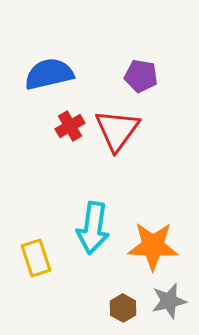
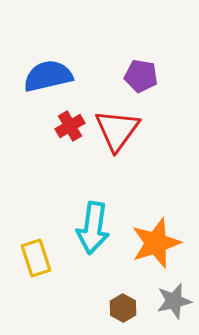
blue semicircle: moved 1 px left, 2 px down
orange star: moved 3 px right, 3 px up; rotated 21 degrees counterclockwise
gray star: moved 5 px right
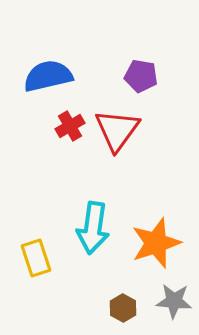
gray star: rotated 18 degrees clockwise
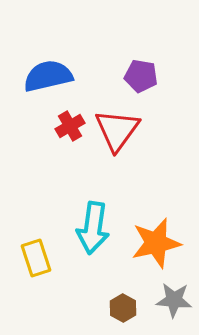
orange star: rotated 6 degrees clockwise
gray star: moved 1 px up
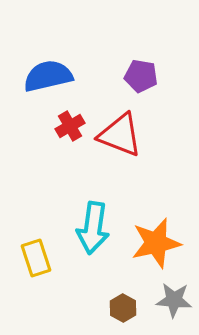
red triangle: moved 3 px right, 5 px down; rotated 45 degrees counterclockwise
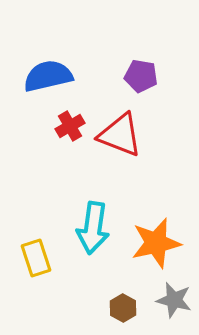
gray star: rotated 9 degrees clockwise
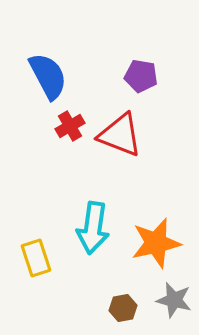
blue semicircle: rotated 75 degrees clockwise
brown hexagon: rotated 20 degrees clockwise
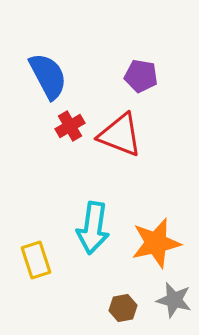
yellow rectangle: moved 2 px down
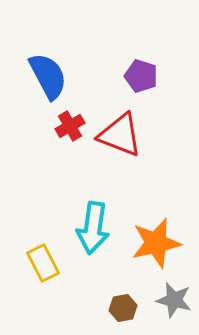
purple pentagon: rotated 8 degrees clockwise
yellow rectangle: moved 7 px right, 3 px down; rotated 9 degrees counterclockwise
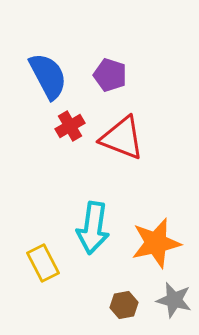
purple pentagon: moved 31 px left, 1 px up
red triangle: moved 2 px right, 3 px down
brown hexagon: moved 1 px right, 3 px up
